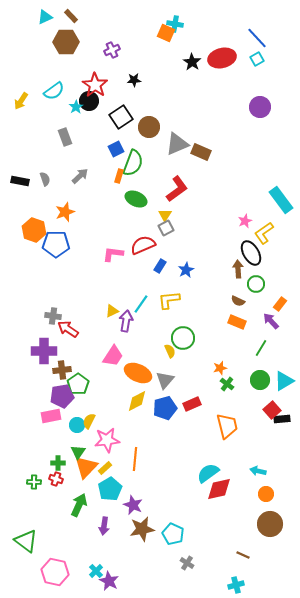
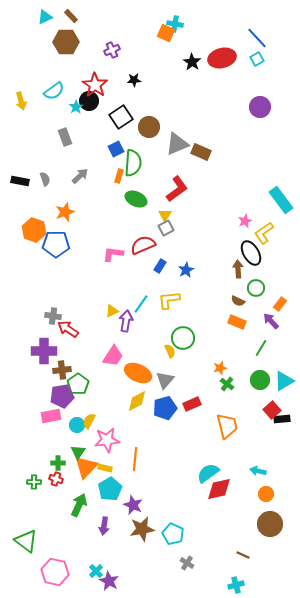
yellow arrow at (21, 101): rotated 48 degrees counterclockwise
green semicircle at (133, 163): rotated 16 degrees counterclockwise
green circle at (256, 284): moved 4 px down
yellow rectangle at (105, 468): rotated 56 degrees clockwise
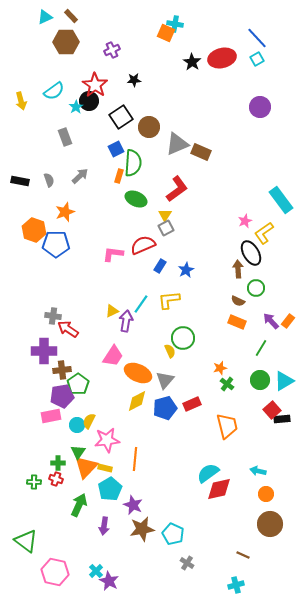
gray semicircle at (45, 179): moved 4 px right, 1 px down
orange rectangle at (280, 304): moved 8 px right, 17 px down
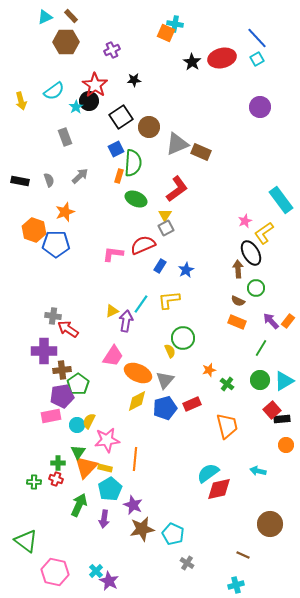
orange star at (220, 368): moved 11 px left, 2 px down
orange circle at (266, 494): moved 20 px right, 49 px up
purple arrow at (104, 526): moved 7 px up
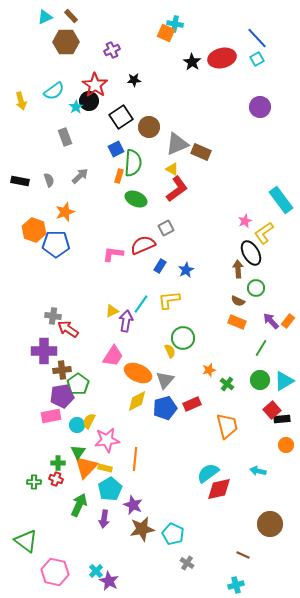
yellow triangle at (165, 215): moved 7 px right, 46 px up; rotated 32 degrees counterclockwise
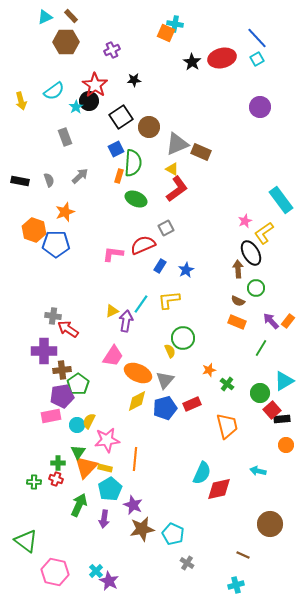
green circle at (260, 380): moved 13 px down
cyan semicircle at (208, 473): moved 6 px left; rotated 150 degrees clockwise
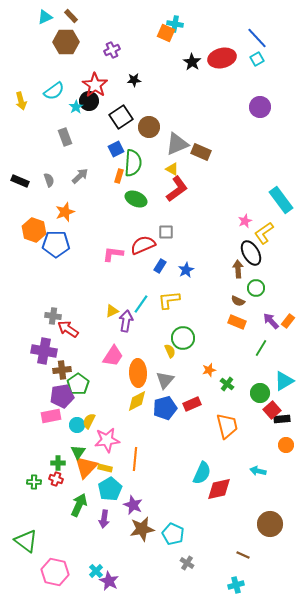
black rectangle at (20, 181): rotated 12 degrees clockwise
gray square at (166, 228): moved 4 px down; rotated 28 degrees clockwise
purple cross at (44, 351): rotated 10 degrees clockwise
orange ellipse at (138, 373): rotated 64 degrees clockwise
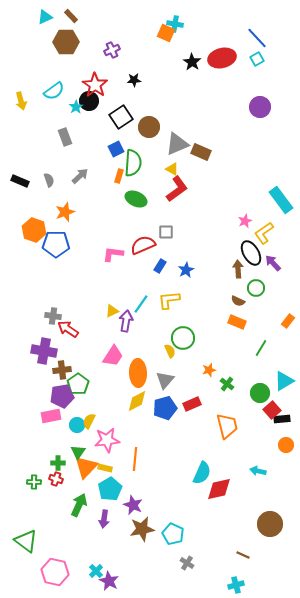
purple arrow at (271, 321): moved 2 px right, 58 px up
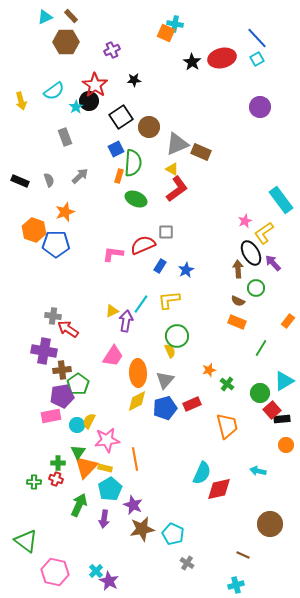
green circle at (183, 338): moved 6 px left, 2 px up
orange line at (135, 459): rotated 15 degrees counterclockwise
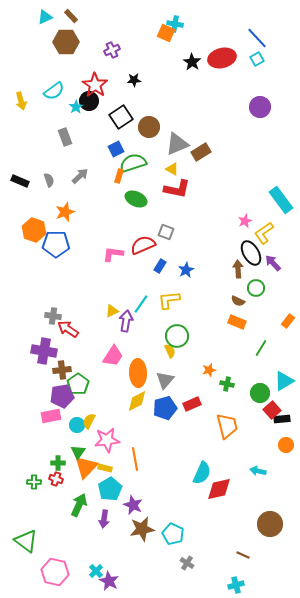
brown rectangle at (201, 152): rotated 54 degrees counterclockwise
green semicircle at (133, 163): rotated 112 degrees counterclockwise
red L-shape at (177, 189): rotated 48 degrees clockwise
gray square at (166, 232): rotated 21 degrees clockwise
green cross at (227, 384): rotated 24 degrees counterclockwise
